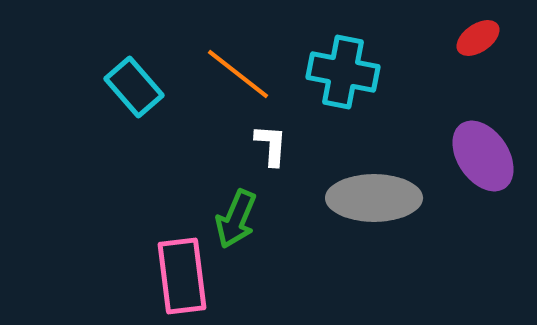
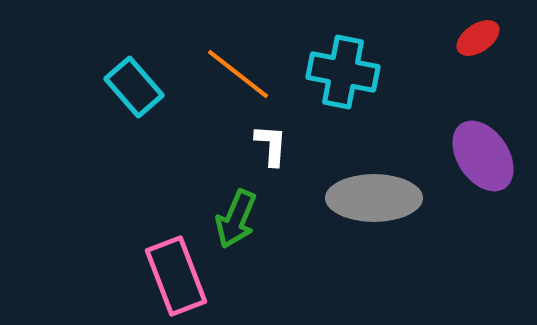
pink rectangle: moved 6 px left; rotated 14 degrees counterclockwise
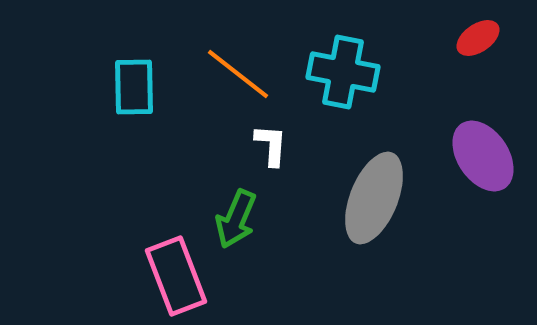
cyan rectangle: rotated 40 degrees clockwise
gray ellipse: rotated 68 degrees counterclockwise
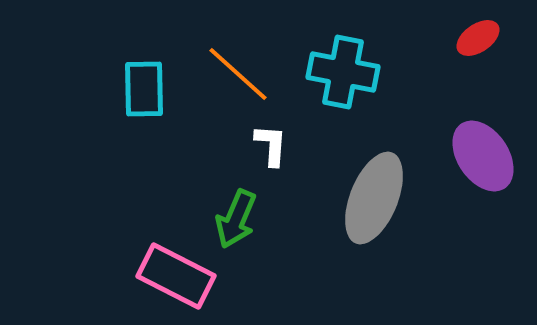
orange line: rotated 4 degrees clockwise
cyan rectangle: moved 10 px right, 2 px down
pink rectangle: rotated 42 degrees counterclockwise
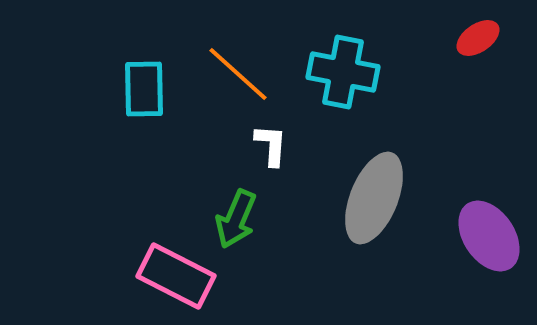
purple ellipse: moved 6 px right, 80 px down
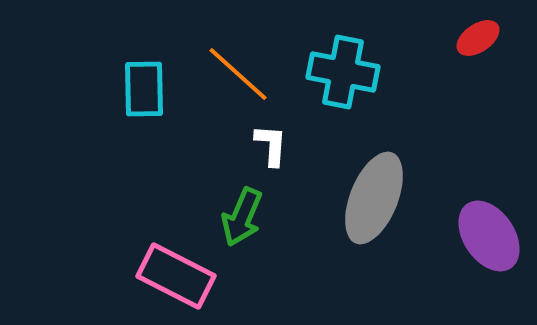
green arrow: moved 6 px right, 2 px up
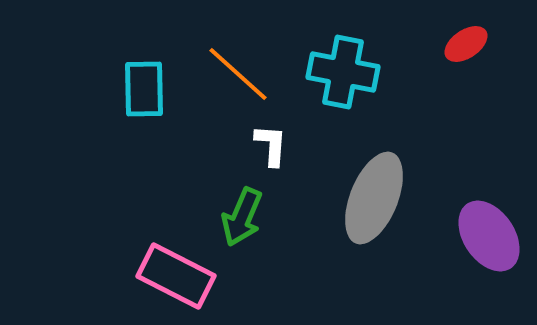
red ellipse: moved 12 px left, 6 px down
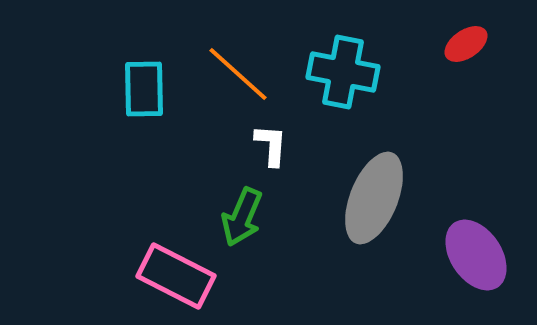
purple ellipse: moved 13 px left, 19 px down
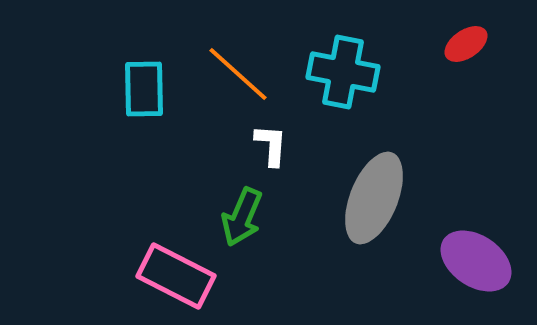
purple ellipse: moved 6 px down; rotated 22 degrees counterclockwise
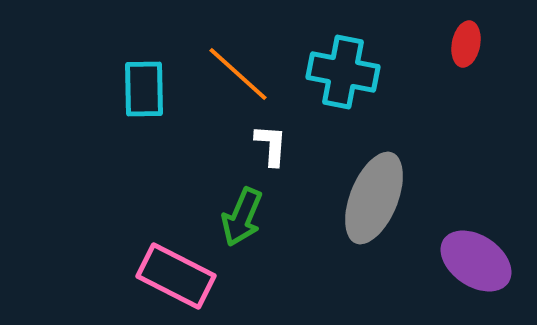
red ellipse: rotated 45 degrees counterclockwise
